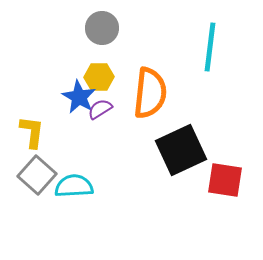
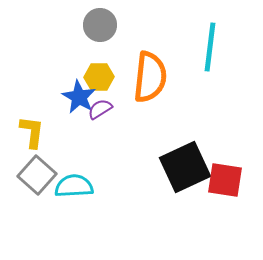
gray circle: moved 2 px left, 3 px up
orange semicircle: moved 16 px up
black square: moved 4 px right, 17 px down
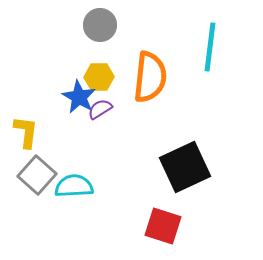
yellow L-shape: moved 6 px left
red square: moved 62 px left, 46 px down; rotated 9 degrees clockwise
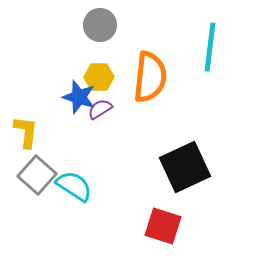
blue star: rotated 12 degrees counterclockwise
cyan semicircle: rotated 36 degrees clockwise
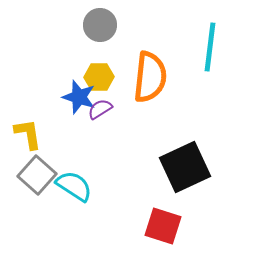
yellow L-shape: moved 2 px right, 2 px down; rotated 16 degrees counterclockwise
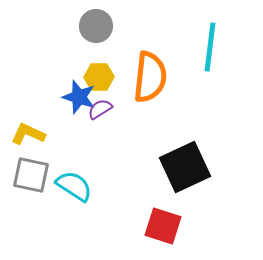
gray circle: moved 4 px left, 1 px down
yellow L-shape: rotated 56 degrees counterclockwise
gray square: moved 6 px left; rotated 30 degrees counterclockwise
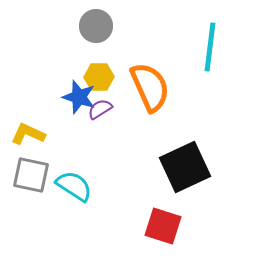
orange semicircle: moved 10 px down; rotated 30 degrees counterclockwise
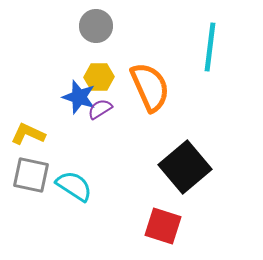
black square: rotated 15 degrees counterclockwise
